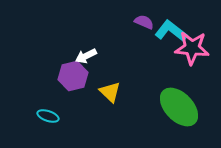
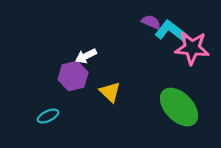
purple semicircle: moved 7 px right
cyan ellipse: rotated 45 degrees counterclockwise
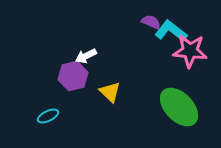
pink star: moved 2 px left, 3 px down
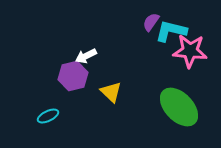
purple semicircle: rotated 78 degrees counterclockwise
cyan L-shape: rotated 24 degrees counterclockwise
yellow triangle: moved 1 px right
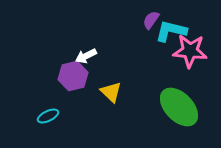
purple semicircle: moved 2 px up
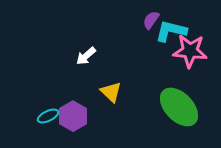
white arrow: rotated 15 degrees counterclockwise
purple hexagon: moved 40 px down; rotated 16 degrees counterclockwise
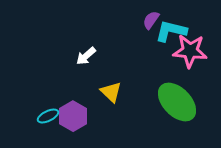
green ellipse: moved 2 px left, 5 px up
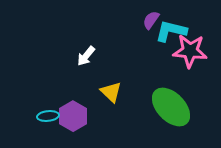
white arrow: rotated 10 degrees counterclockwise
green ellipse: moved 6 px left, 5 px down
cyan ellipse: rotated 20 degrees clockwise
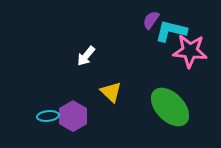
green ellipse: moved 1 px left
